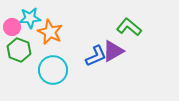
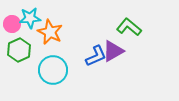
pink circle: moved 3 px up
green hexagon: rotated 15 degrees clockwise
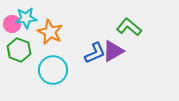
cyan star: moved 4 px left
green hexagon: rotated 15 degrees counterclockwise
blue L-shape: moved 1 px left, 3 px up
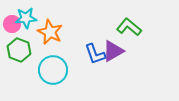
blue L-shape: moved 1 px down; rotated 95 degrees clockwise
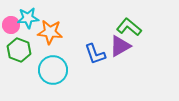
cyan star: moved 2 px right
pink circle: moved 1 px left, 1 px down
orange star: rotated 20 degrees counterclockwise
purple triangle: moved 7 px right, 5 px up
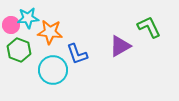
green L-shape: moved 20 px right; rotated 25 degrees clockwise
blue L-shape: moved 18 px left
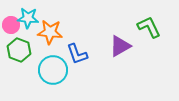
cyan star: rotated 10 degrees clockwise
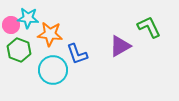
orange star: moved 2 px down
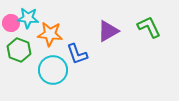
pink circle: moved 2 px up
purple triangle: moved 12 px left, 15 px up
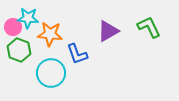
pink circle: moved 2 px right, 4 px down
cyan circle: moved 2 px left, 3 px down
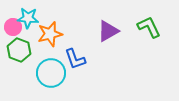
orange star: rotated 20 degrees counterclockwise
blue L-shape: moved 2 px left, 5 px down
